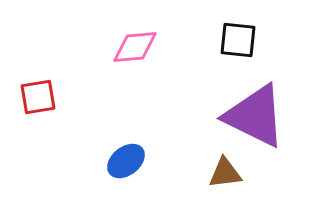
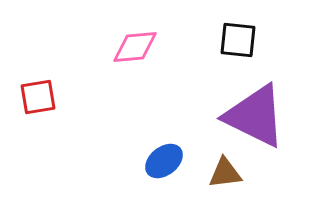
blue ellipse: moved 38 px right
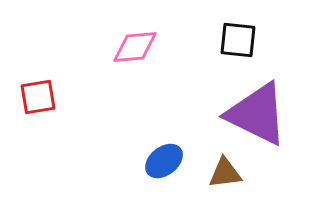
purple triangle: moved 2 px right, 2 px up
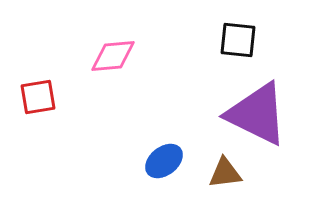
pink diamond: moved 22 px left, 9 px down
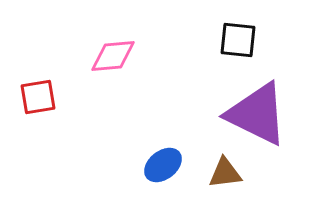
blue ellipse: moved 1 px left, 4 px down
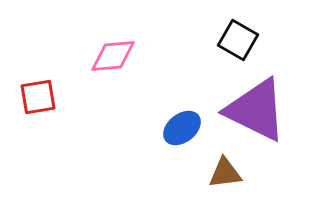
black square: rotated 24 degrees clockwise
purple triangle: moved 1 px left, 4 px up
blue ellipse: moved 19 px right, 37 px up
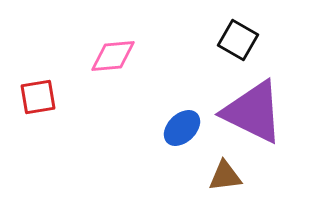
purple triangle: moved 3 px left, 2 px down
blue ellipse: rotated 6 degrees counterclockwise
brown triangle: moved 3 px down
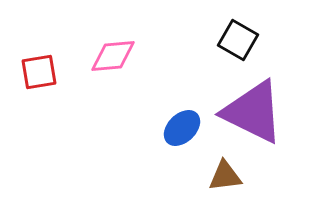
red square: moved 1 px right, 25 px up
